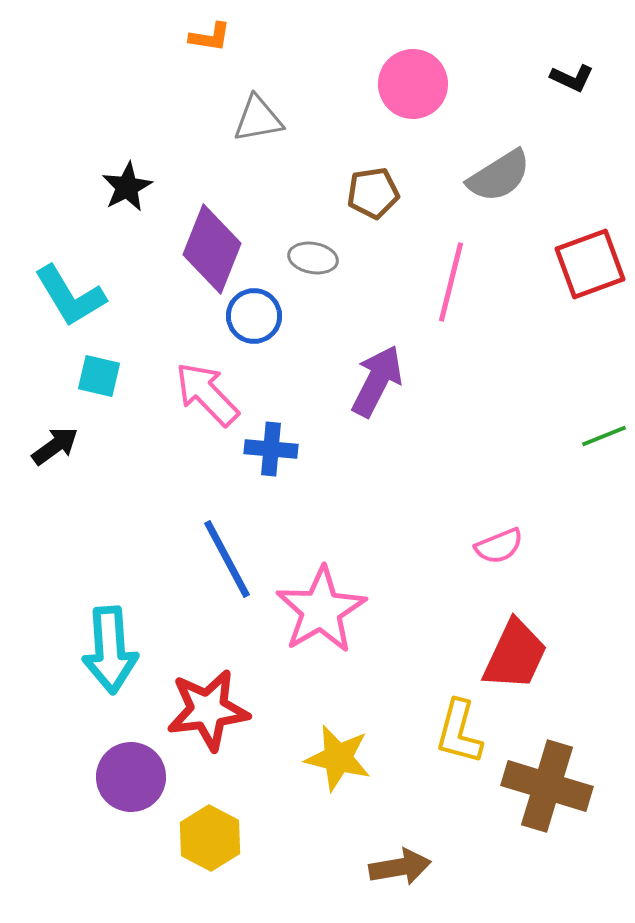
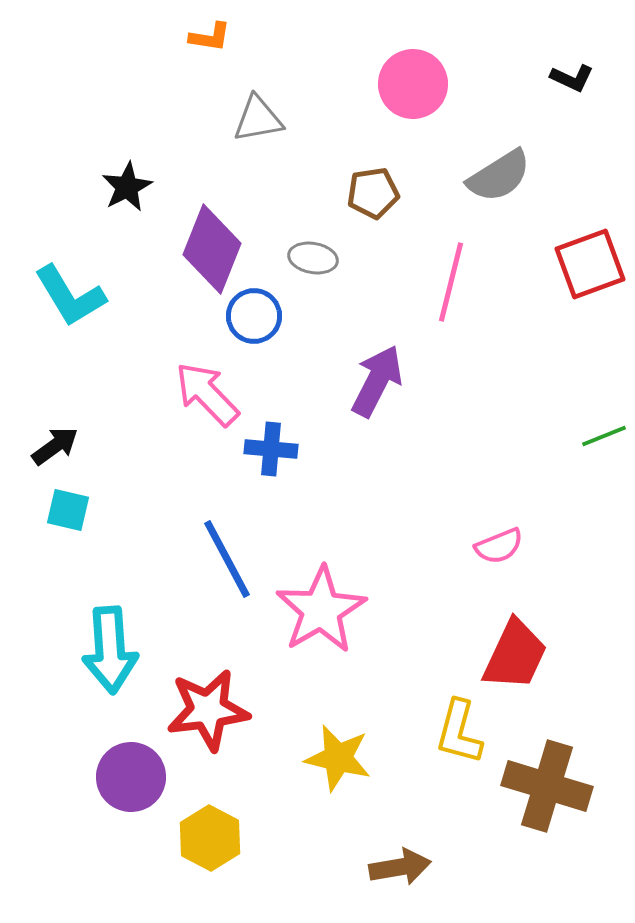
cyan square: moved 31 px left, 134 px down
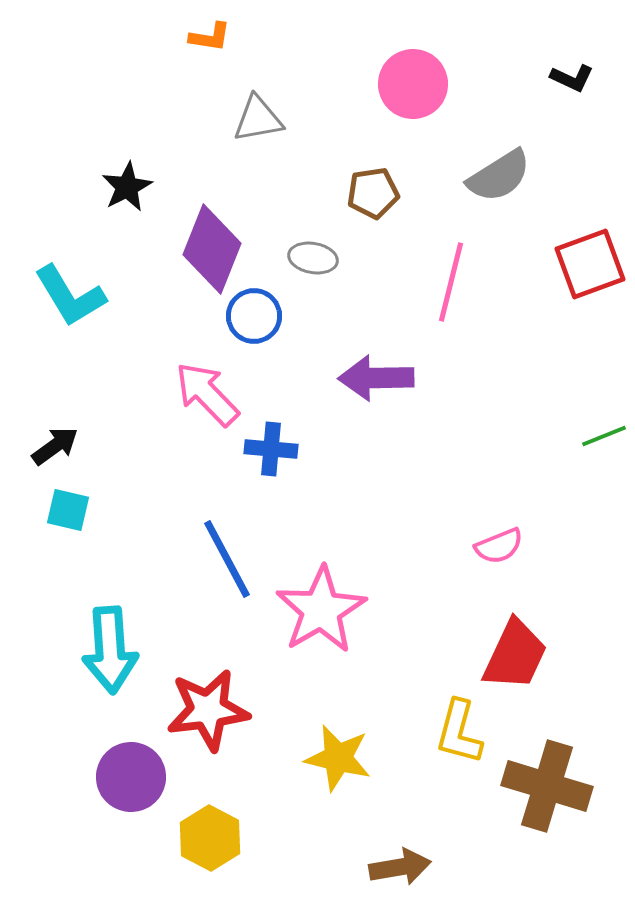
purple arrow: moved 1 px left, 3 px up; rotated 118 degrees counterclockwise
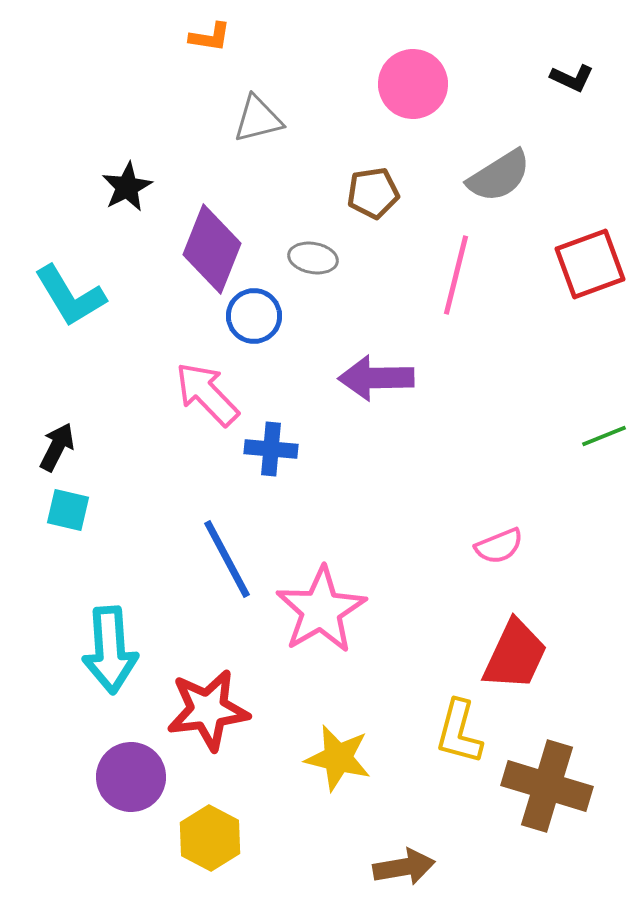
gray triangle: rotated 4 degrees counterclockwise
pink line: moved 5 px right, 7 px up
black arrow: moved 2 px right, 1 px down; rotated 27 degrees counterclockwise
brown arrow: moved 4 px right
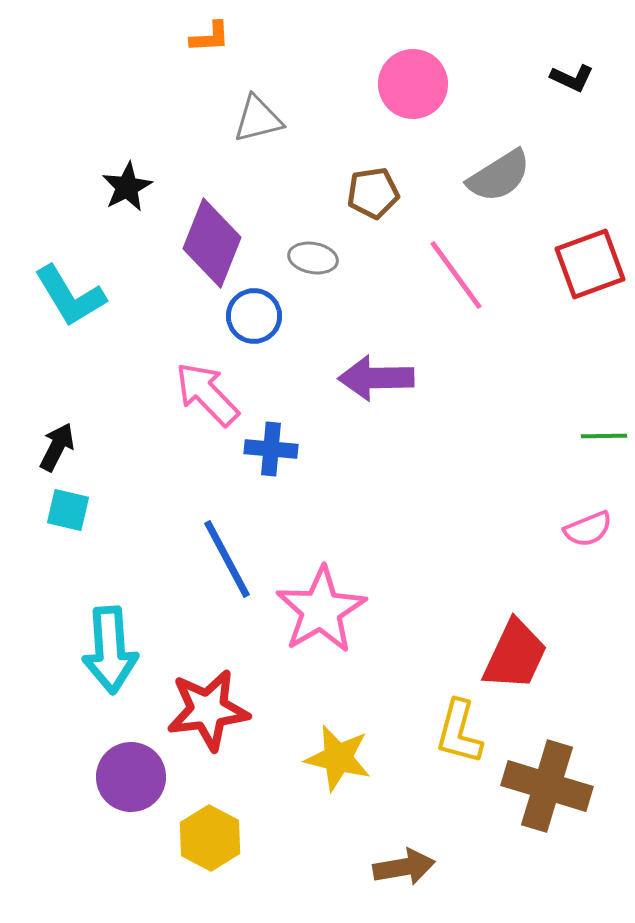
orange L-shape: rotated 12 degrees counterclockwise
purple diamond: moved 6 px up
pink line: rotated 50 degrees counterclockwise
green line: rotated 21 degrees clockwise
pink semicircle: moved 89 px right, 17 px up
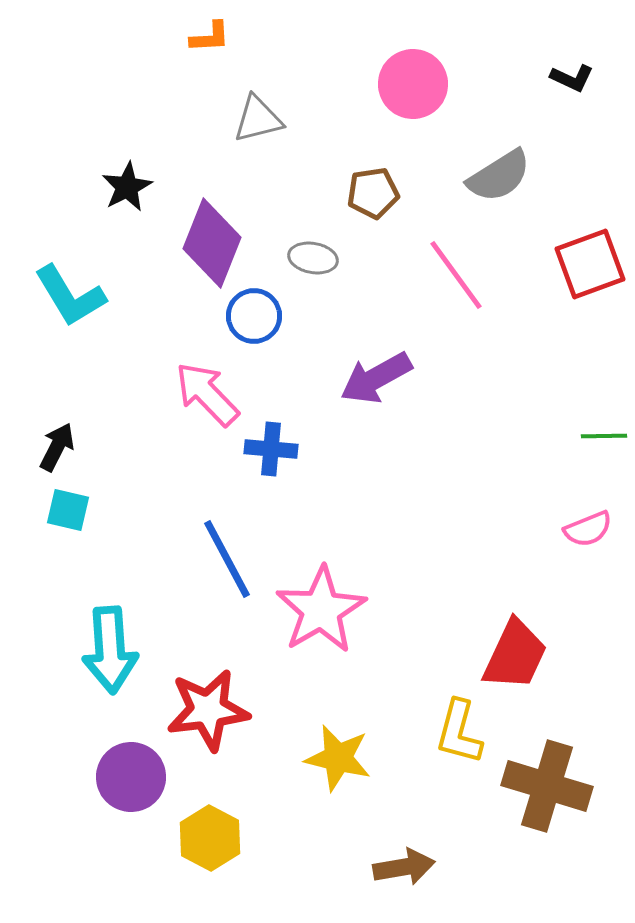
purple arrow: rotated 28 degrees counterclockwise
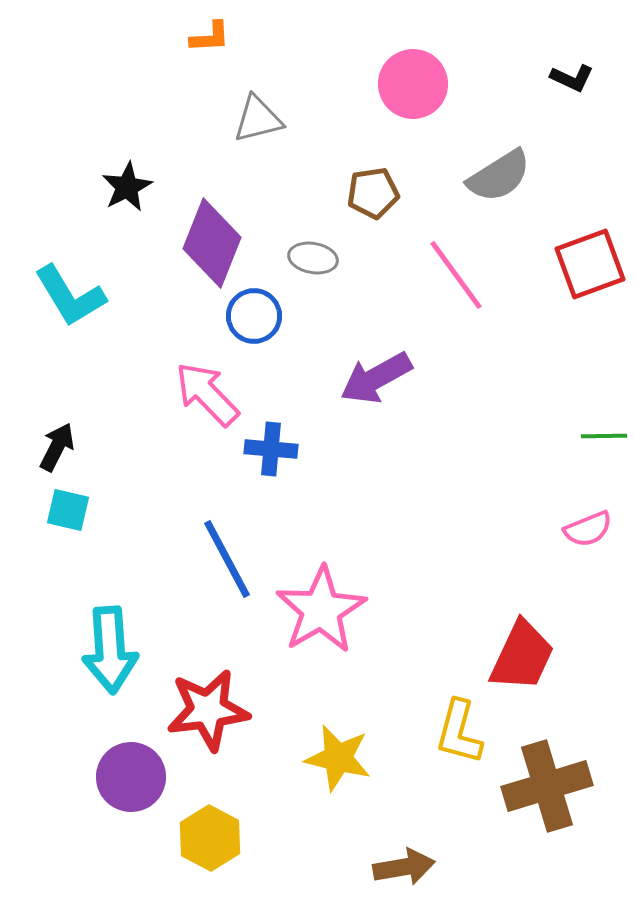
red trapezoid: moved 7 px right, 1 px down
brown cross: rotated 34 degrees counterclockwise
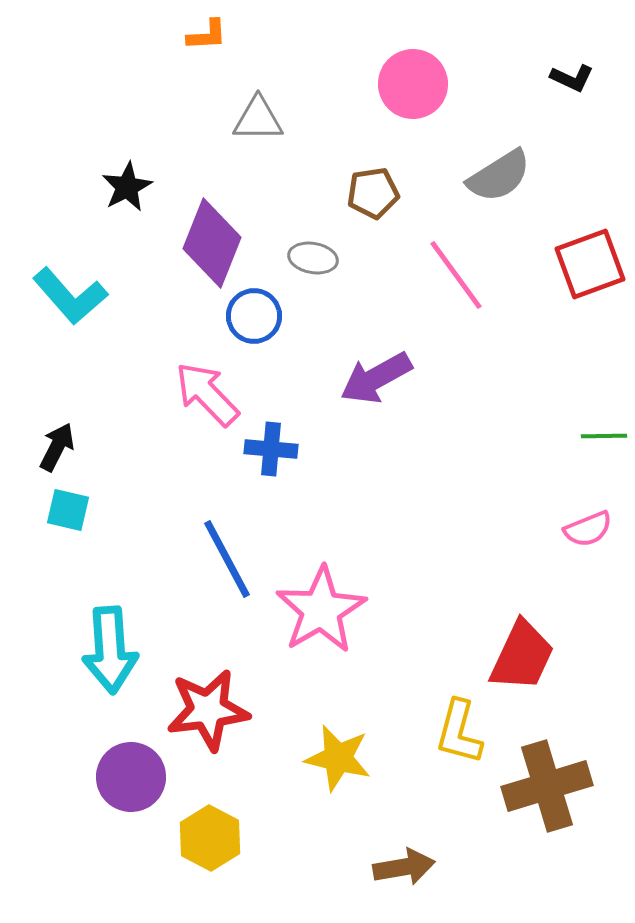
orange L-shape: moved 3 px left, 2 px up
gray triangle: rotated 14 degrees clockwise
cyan L-shape: rotated 10 degrees counterclockwise
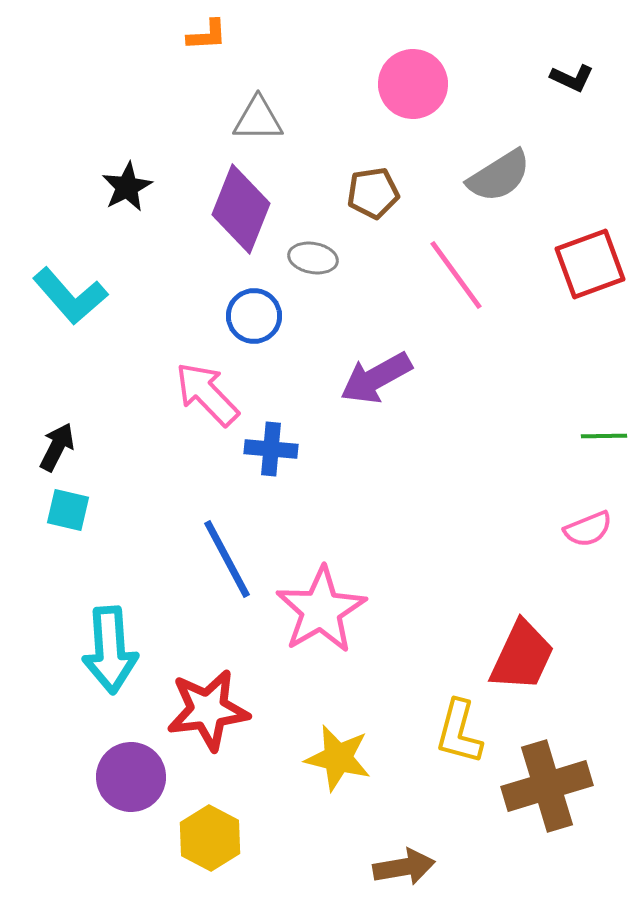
purple diamond: moved 29 px right, 34 px up
